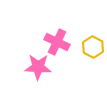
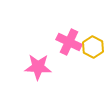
pink cross: moved 12 px right
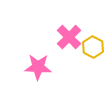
pink cross: moved 5 px up; rotated 20 degrees clockwise
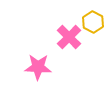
yellow hexagon: moved 25 px up
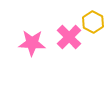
pink star: moved 6 px left, 24 px up
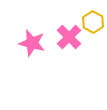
pink star: rotated 12 degrees clockwise
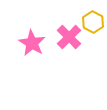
pink star: rotated 16 degrees clockwise
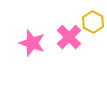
pink star: rotated 12 degrees counterclockwise
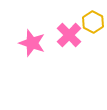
pink cross: moved 2 px up
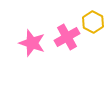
pink cross: moved 2 px left, 2 px down; rotated 15 degrees clockwise
